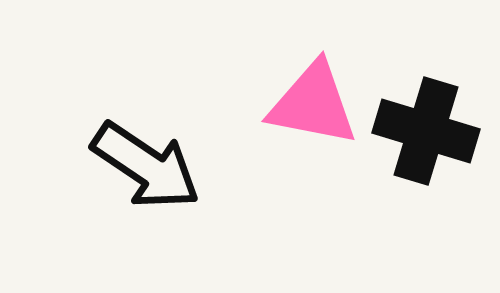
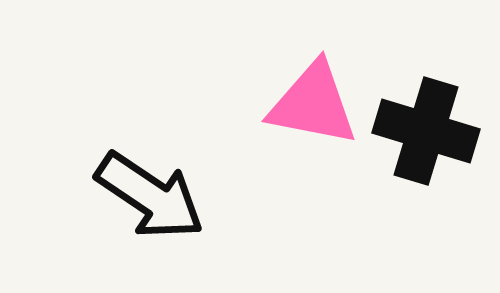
black arrow: moved 4 px right, 30 px down
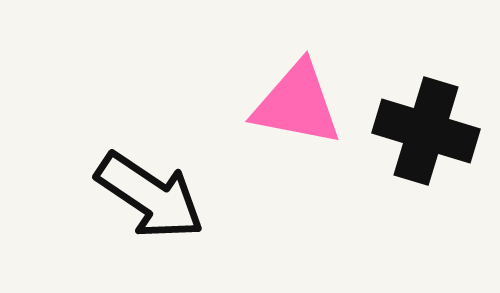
pink triangle: moved 16 px left
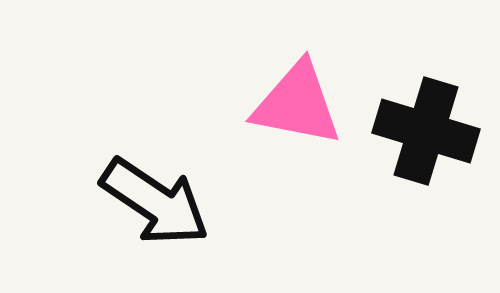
black arrow: moved 5 px right, 6 px down
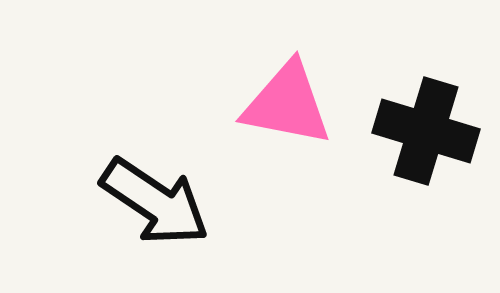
pink triangle: moved 10 px left
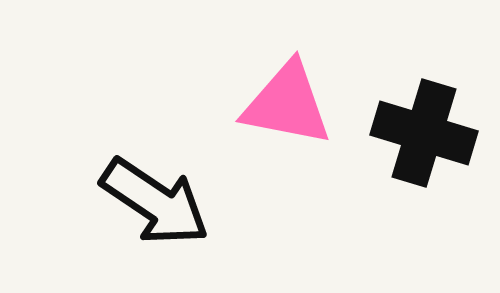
black cross: moved 2 px left, 2 px down
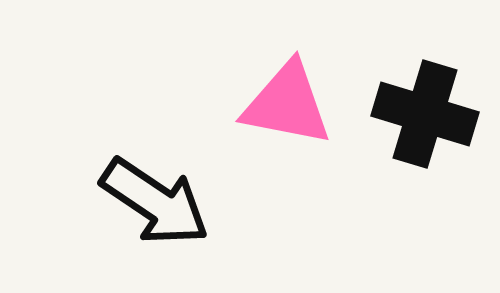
black cross: moved 1 px right, 19 px up
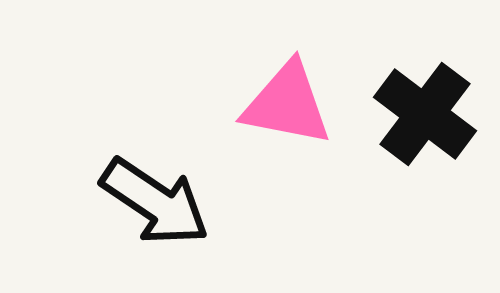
black cross: rotated 20 degrees clockwise
